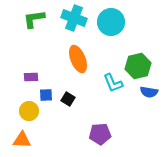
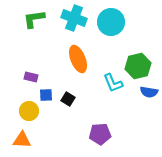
purple rectangle: rotated 16 degrees clockwise
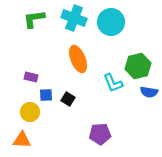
yellow circle: moved 1 px right, 1 px down
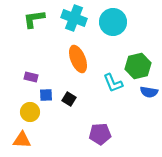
cyan circle: moved 2 px right
black square: moved 1 px right
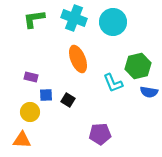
black square: moved 1 px left, 1 px down
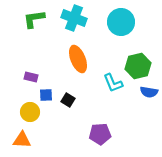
cyan circle: moved 8 px right
